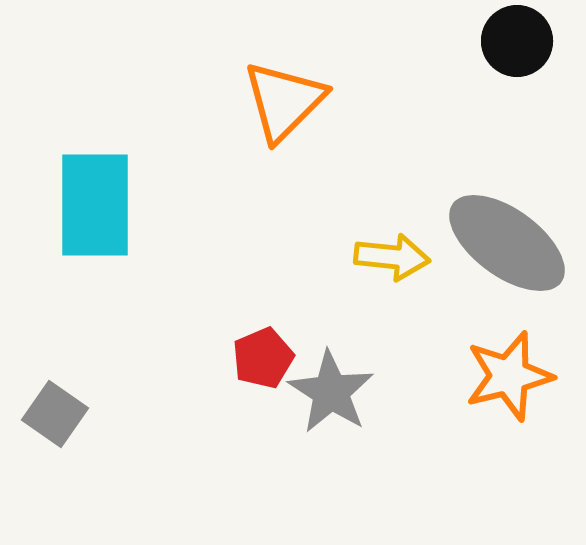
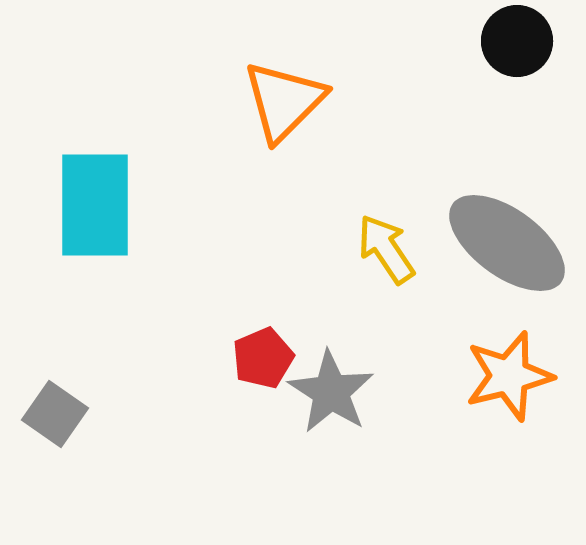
yellow arrow: moved 6 px left, 8 px up; rotated 130 degrees counterclockwise
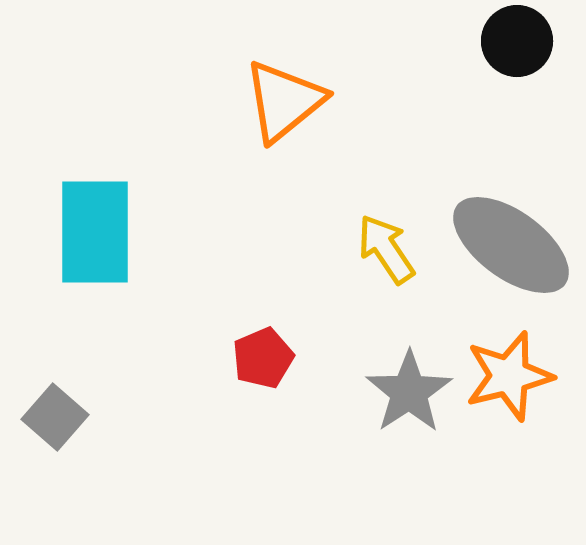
orange triangle: rotated 6 degrees clockwise
cyan rectangle: moved 27 px down
gray ellipse: moved 4 px right, 2 px down
gray star: moved 78 px right; rotated 6 degrees clockwise
gray square: moved 3 px down; rotated 6 degrees clockwise
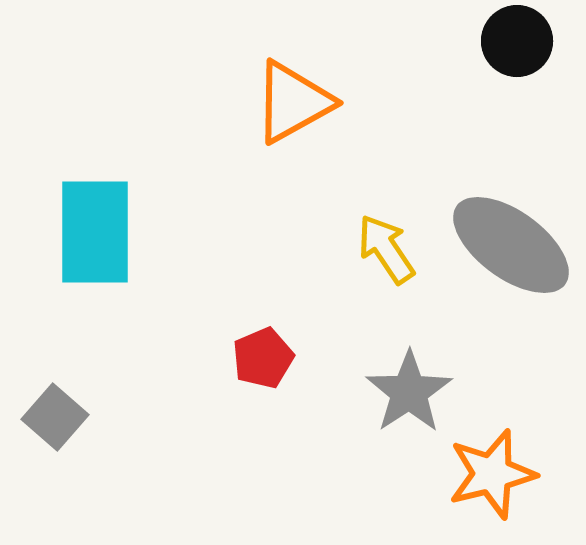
orange triangle: moved 9 px right, 1 px down; rotated 10 degrees clockwise
orange star: moved 17 px left, 98 px down
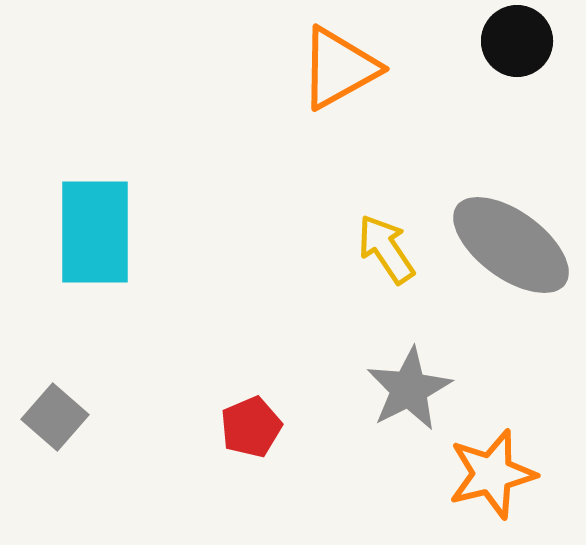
orange triangle: moved 46 px right, 34 px up
red pentagon: moved 12 px left, 69 px down
gray star: moved 3 px up; rotated 6 degrees clockwise
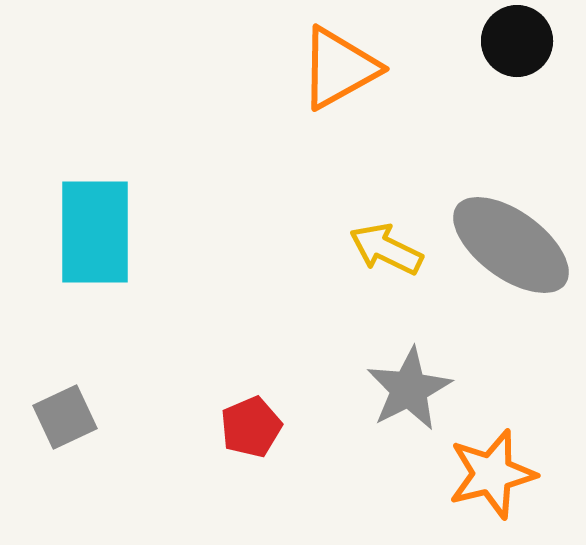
yellow arrow: rotated 30 degrees counterclockwise
gray square: moved 10 px right; rotated 24 degrees clockwise
